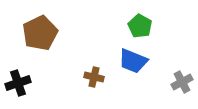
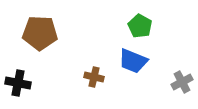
brown pentagon: rotated 28 degrees clockwise
black cross: rotated 30 degrees clockwise
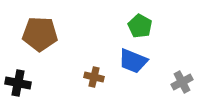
brown pentagon: moved 1 px down
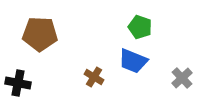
green pentagon: moved 1 px down; rotated 10 degrees counterclockwise
brown cross: rotated 18 degrees clockwise
gray cross: moved 4 px up; rotated 15 degrees counterclockwise
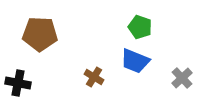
blue trapezoid: moved 2 px right
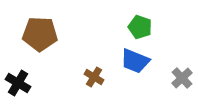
black cross: rotated 20 degrees clockwise
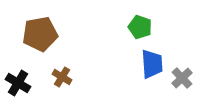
brown pentagon: rotated 12 degrees counterclockwise
blue trapezoid: moved 17 px right, 3 px down; rotated 116 degrees counterclockwise
brown cross: moved 32 px left
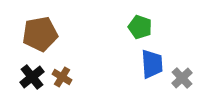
black cross: moved 14 px right, 6 px up; rotated 20 degrees clockwise
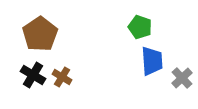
brown pentagon: rotated 24 degrees counterclockwise
blue trapezoid: moved 3 px up
black cross: moved 1 px right, 2 px up; rotated 20 degrees counterclockwise
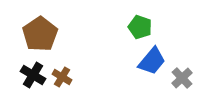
blue trapezoid: rotated 44 degrees clockwise
